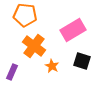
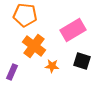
orange star: rotated 24 degrees counterclockwise
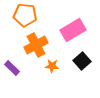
orange cross: moved 2 px right, 1 px up; rotated 25 degrees clockwise
black square: rotated 30 degrees clockwise
purple rectangle: moved 4 px up; rotated 70 degrees counterclockwise
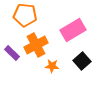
purple rectangle: moved 15 px up
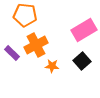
pink rectangle: moved 11 px right
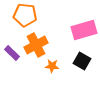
pink rectangle: rotated 15 degrees clockwise
black square: rotated 18 degrees counterclockwise
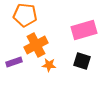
purple rectangle: moved 2 px right, 9 px down; rotated 63 degrees counterclockwise
black square: rotated 12 degrees counterclockwise
orange star: moved 3 px left, 1 px up
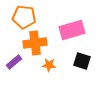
orange pentagon: moved 1 px left, 2 px down
pink rectangle: moved 12 px left
orange cross: moved 1 px left, 2 px up; rotated 20 degrees clockwise
purple rectangle: rotated 21 degrees counterclockwise
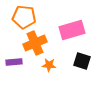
orange cross: rotated 15 degrees counterclockwise
purple rectangle: rotated 35 degrees clockwise
